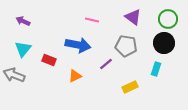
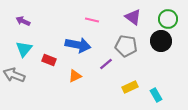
black circle: moved 3 px left, 2 px up
cyan triangle: moved 1 px right
cyan rectangle: moved 26 px down; rotated 48 degrees counterclockwise
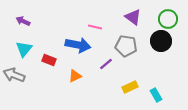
pink line: moved 3 px right, 7 px down
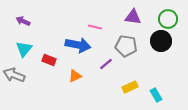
purple triangle: rotated 30 degrees counterclockwise
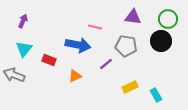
purple arrow: rotated 88 degrees clockwise
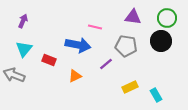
green circle: moved 1 px left, 1 px up
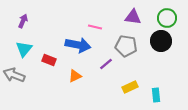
cyan rectangle: rotated 24 degrees clockwise
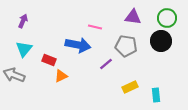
orange triangle: moved 14 px left
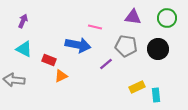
black circle: moved 3 px left, 8 px down
cyan triangle: rotated 42 degrees counterclockwise
gray arrow: moved 5 px down; rotated 15 degrees counterclockwise
yellow rectangle: moved 7 px right
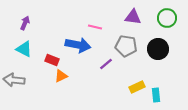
purple arrow: moved 2 px right, 2 px down
red rectangle: moved 3 px right
